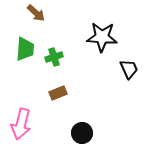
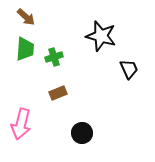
brown arrow: moved 10 px left, 4 px down
black star: moved 1 px left, 1 px up; rotated 12 degrees clockwise
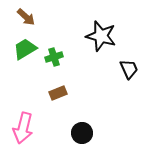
green trapezoid: rotated 125 degrees counterclockwise
pink arrow: moved 2 px right, 4 px down
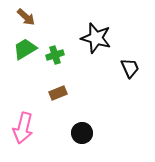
black star: moved 5 px left, 2 px down
green cross: moved 1 px right, 2 px up
black trapezoid: moved 1 px right, 1 px up
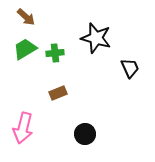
green cross: moved 2 px up; rotated 12 degrees clockwise
black circle: moved 3 px right, 1 px down
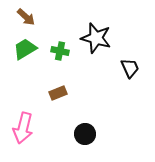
green cross: moved 5 px right, 2 px up; rotated 18 degrees clockwise
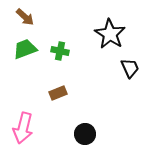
brown arrow: moved 1 px left
black star: moved 14 px right, 4 px up; rotated 16 degrees clockwise
green trapezoid: rotated 10 degrees clockwise
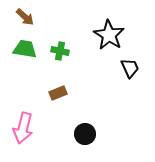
black star: moved 1 px left, 1 px down
green trapezoid: rotated 30 degrees clockwise
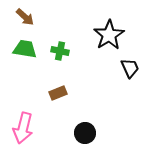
black star: rotated 8 degrees clockwise
black circle: moved 1 px up
